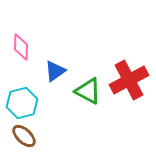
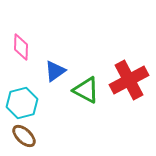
green triangle: moved 2 px left, 1 px up
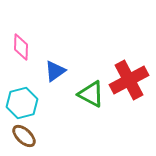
green triangle: moved 5 px right, 4 px down
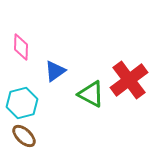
red cross: rotated 9 degrees counterclockwise
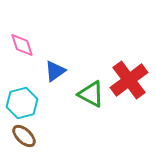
pink diamond: moved 1 px right, 2 px up; rotated 20 degrees counterclockwise
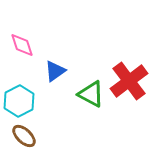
red cross: moved 1 px down
cyan hexagon: moved 3 px left, 2 px up; rotated 12 degrees counterclockwise
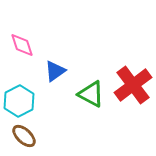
red cross: moved 4 px right, 4 px down
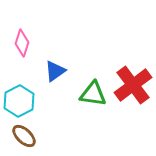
pink diamond: moved 2 px up; rotated 36 degrees clockwise
green triangle: moved 2 px right; rotated 20 degrees counterclockwise
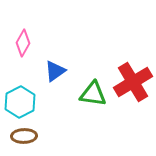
pink diamond: moved 1 px right; rotated 12 degrees clockwise
red cross: moved 3 px up; rotated 6 degrees clockwise
cyan hexagon: moved 1 px right, 1 px down
brown ellipse: rotated 45 degrees counterclockwise
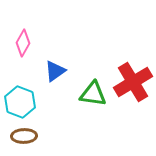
cyan hexagon: rotated 12 degrees counterclockwise
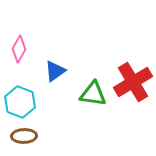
pink diamond: moved 4 px left, 6 px down
